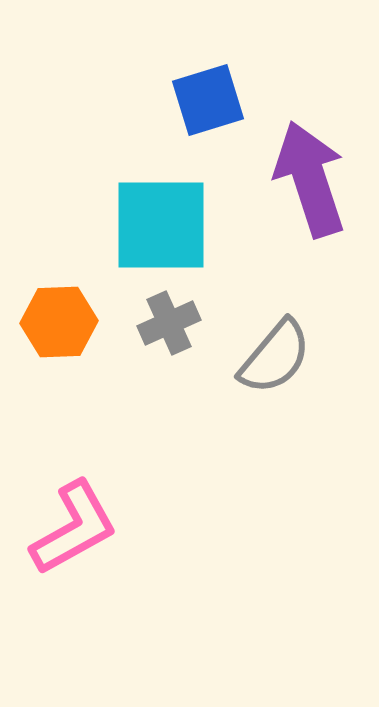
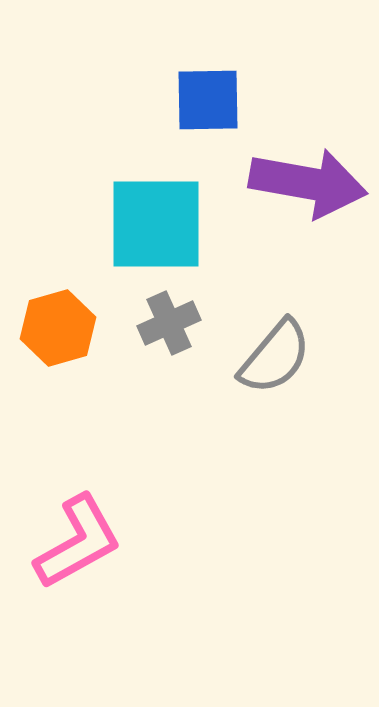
blue square: rotated 16 degrees clockwise
purple arrow: moved 2 px left, 4 px down; rotated 118 degrees clockwise
cyan square: moved 5 px left, 1 px up
orange hexagon: moved 1 px left, 6 px down; rotated 14 degrees counterclockwise
pink L-shape: moved 4 px right, 14 px down
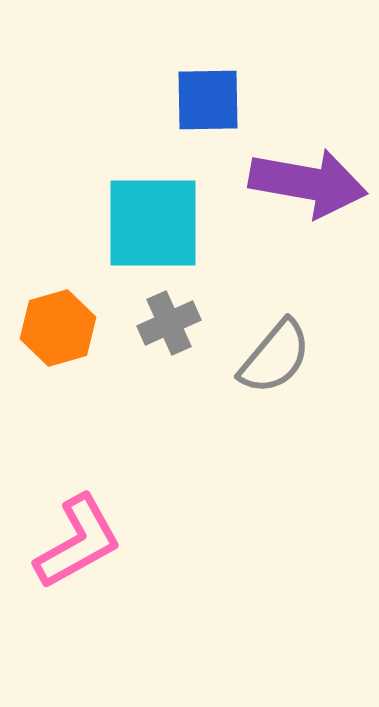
cyan square: moved 3 px left, 1 px up
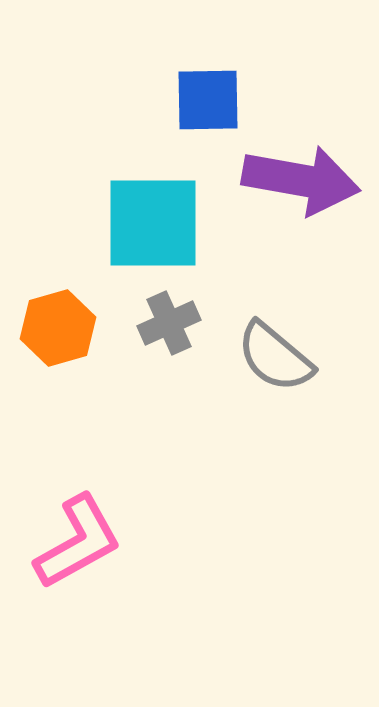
purple arrow: moved 7 px left, 3 px up
gray semicircle: rotated 90 degrees clockwise
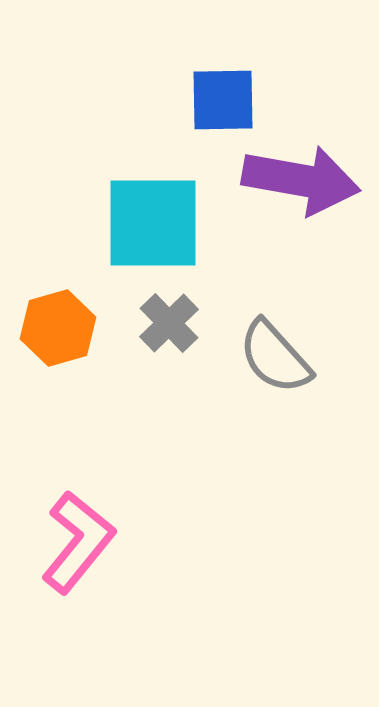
blue square: moved 15 px right
gray cross: rotated 20 degrees counterclockwise
gray semicircle: rotated 8 degrees clockwise
pink L-shape: rotated 22 degrees counterclockwise
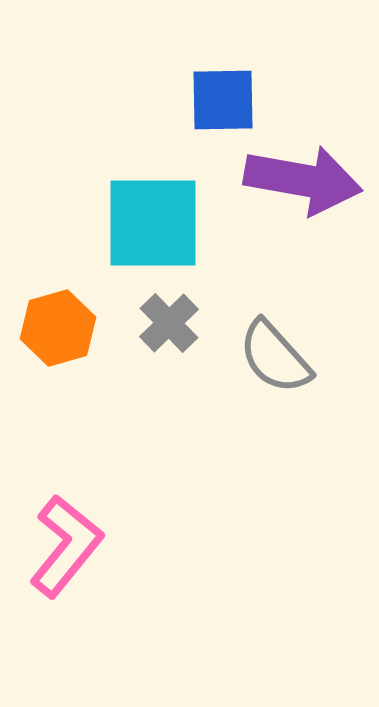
purple arrow: moved 2 px right
pink L-shape: moved 12 px left, 4 px down
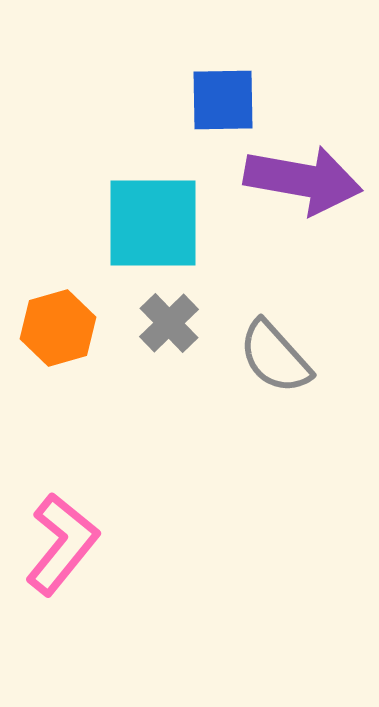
pink L-shape: moved 4 px left, 2 px up
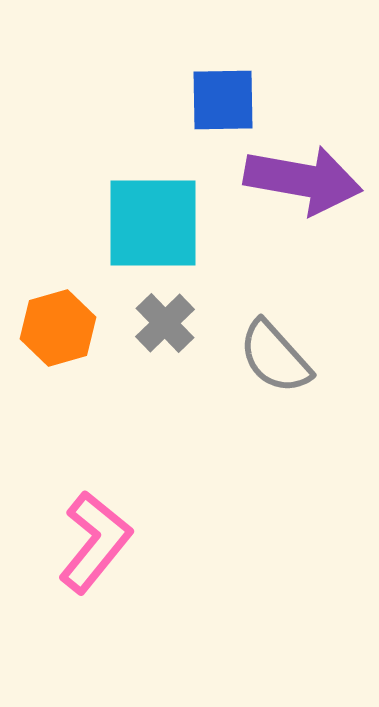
gray cross: moved 4 px left
pink L-shape: moved 33 px right, 2 px up
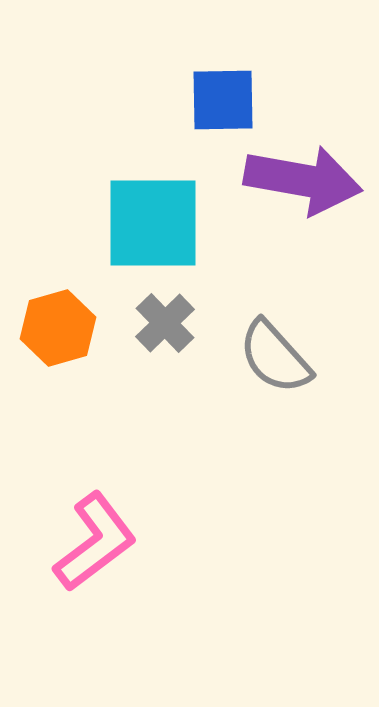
pink L-shape: rotated 14 degrees clockwise
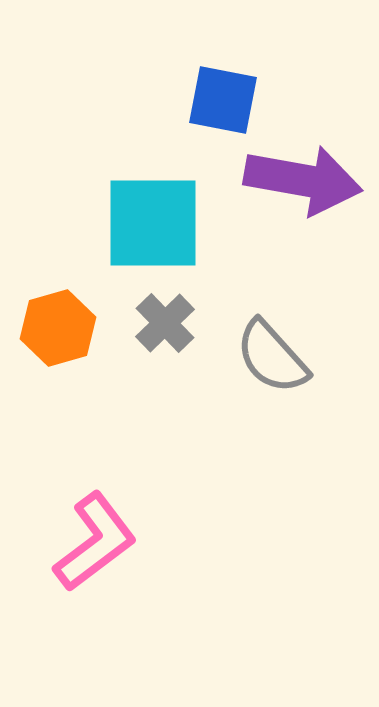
blue square: rotated 12 degrees clockwise
gray semicircle: moved 3 px left
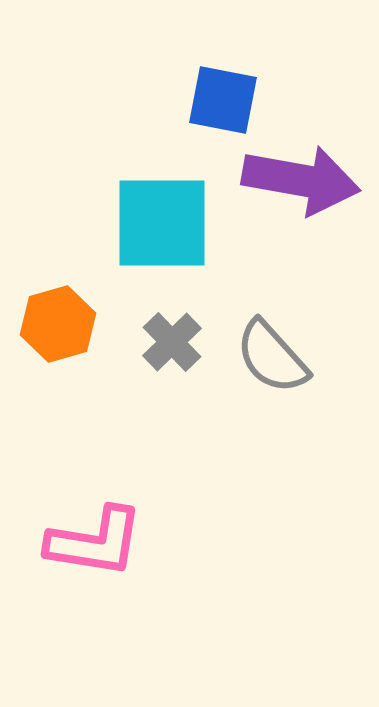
purple arrow: moved 2 px left
cyan square: moved 9 px right
gray cross: moved 7 px right, 19 px down
orange hexagon: moved 4 px up
pink L-shape: rotated 46 degrees clockwise
